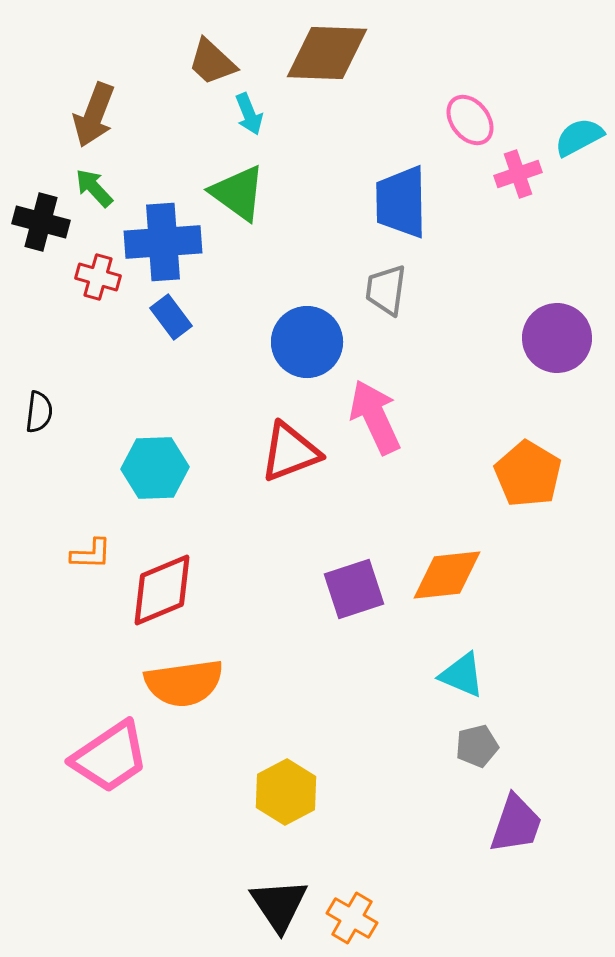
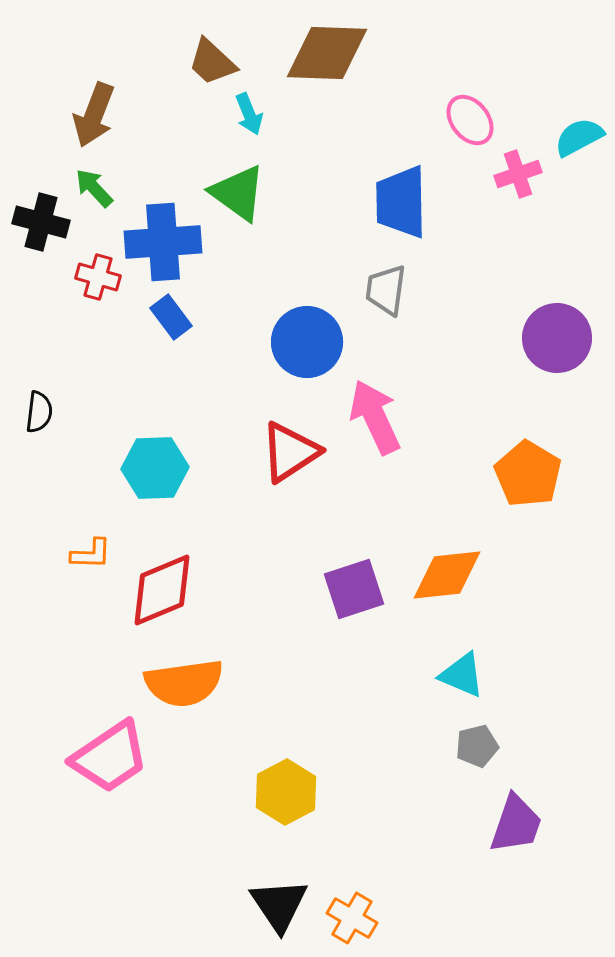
red triangle: rotated 12 degrees counterclockwise
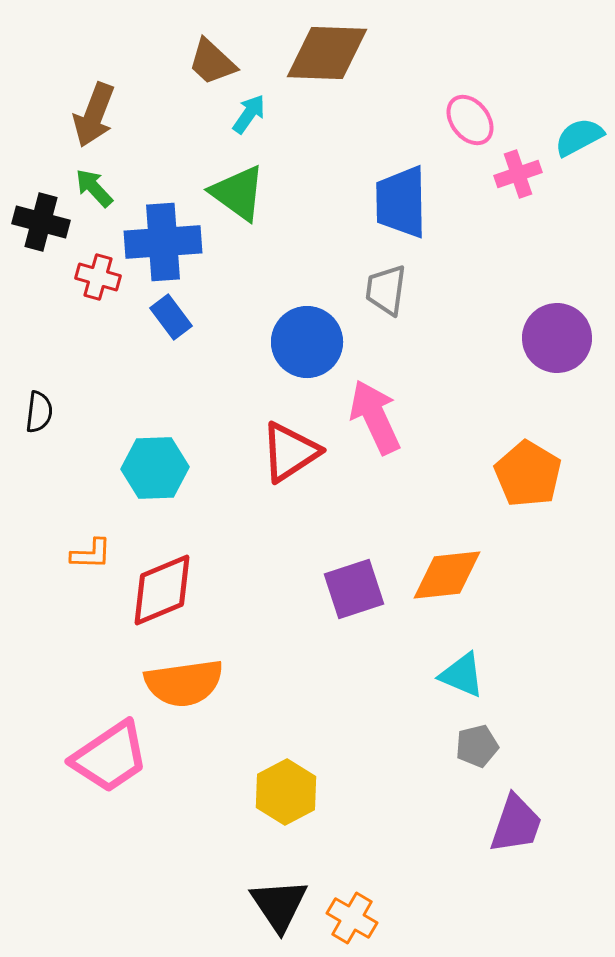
cyan arrow: rotated 123 degrees counterclockwise
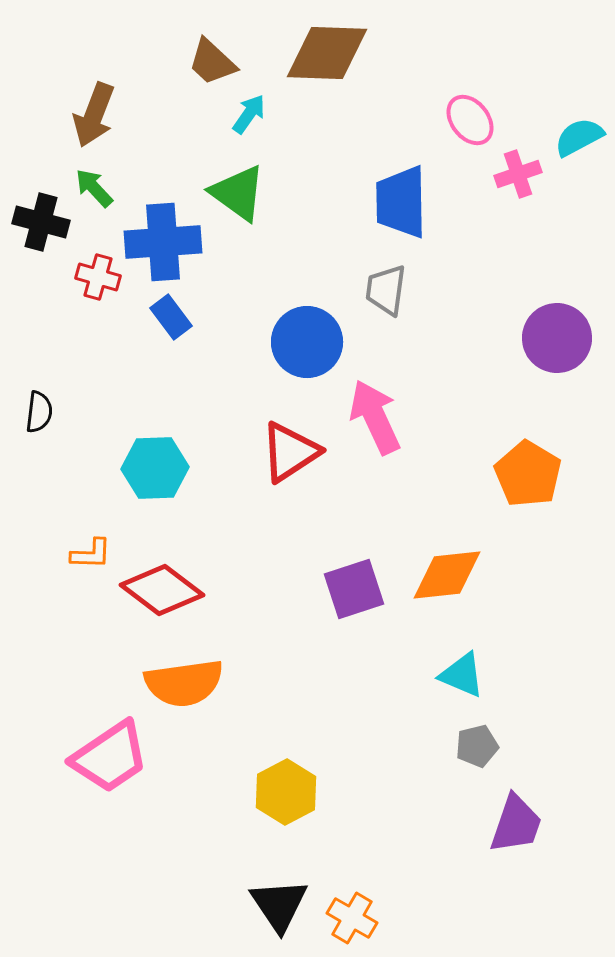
red diamond: rotated 60 degrees clockwise
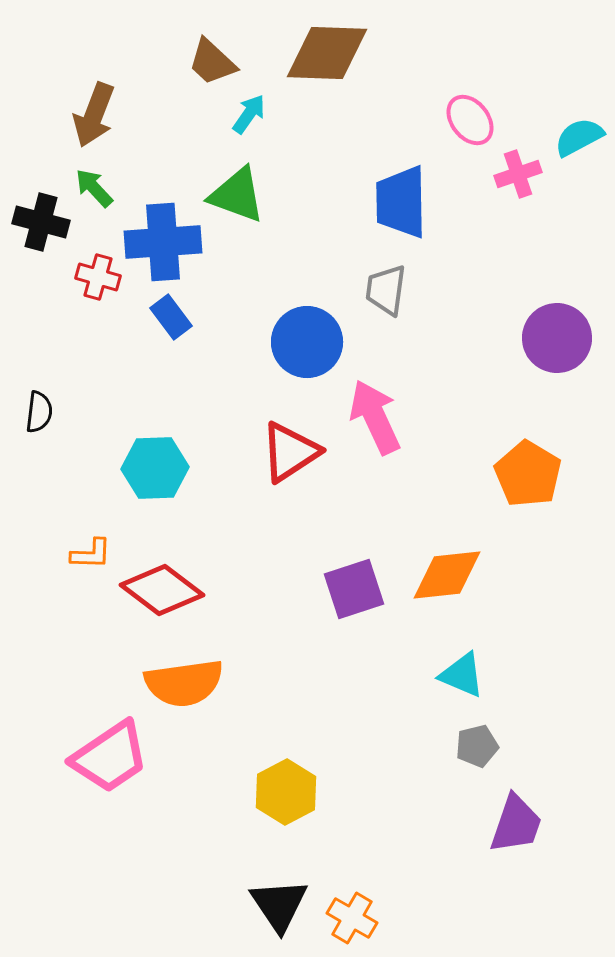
green triangle: moved 1 px left, 2 px down; rotated 16 degrees counterclockwise
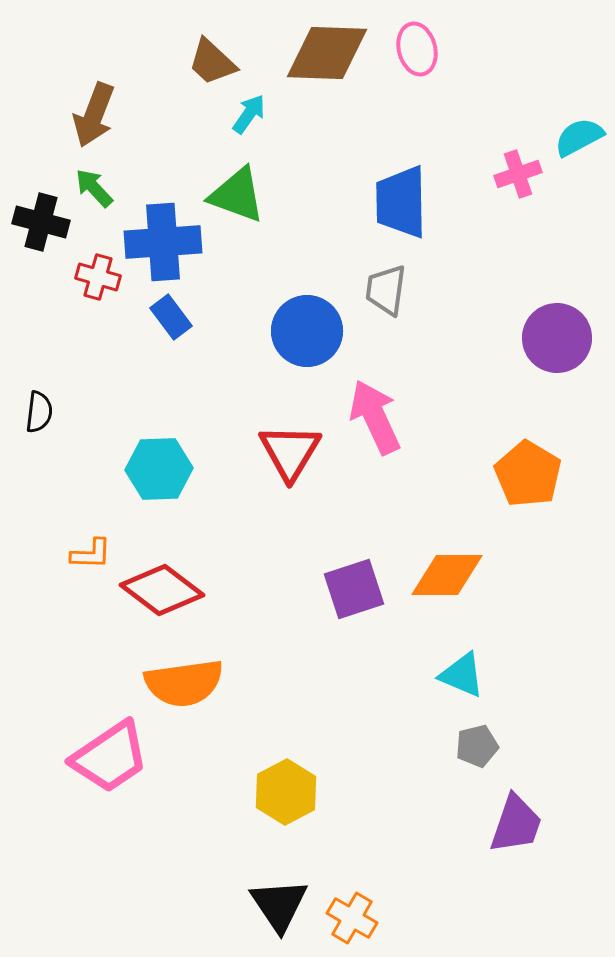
pink ellipse: moved 53 px left, 71 px up; rotated 24 degrees clockwise
blue circle: moved 11 px up
red triangle: rotated 26 degrees counterclockwise
cyan hexagon: moved 4 px right, 1 px down
orange diamond: rotated 6 degrees clockwise
